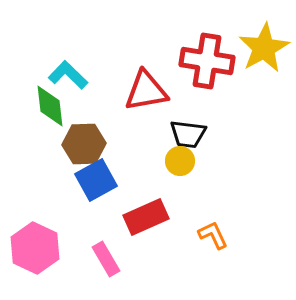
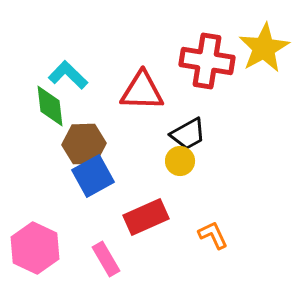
red triangle: moved 4 px left; rotated 12 degrees clockwise
black trapezoid: rotated 36 degrees counterclockwise
blue square: moved 3 px left, 4 px up
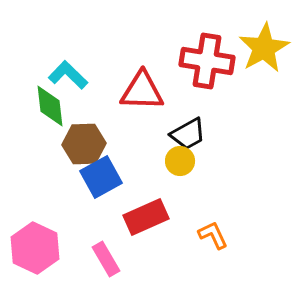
blue square: moved 8 px right, 1 px down
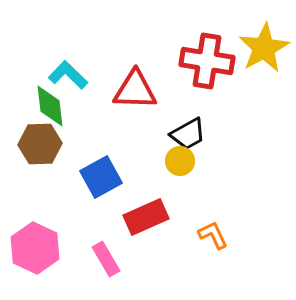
red triangle: moved 7 px left, 1 px up
brown hexagon: moved 44 px left
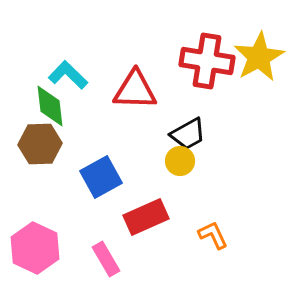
yellow star: moved 5 px left, 9 px down
